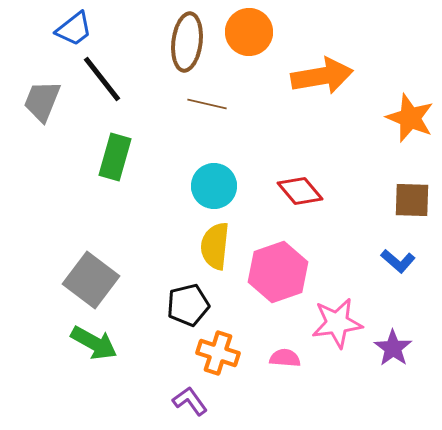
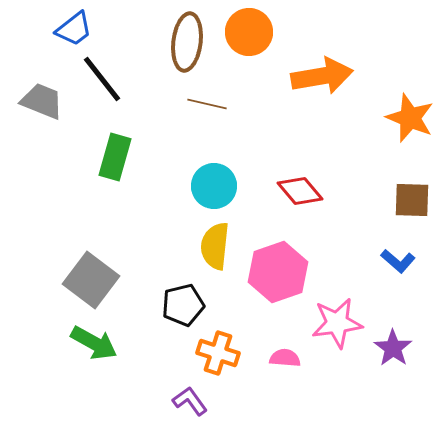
gray trapezoid: rotated 90 degrees clockwise
black pentagon: moved 5 px left
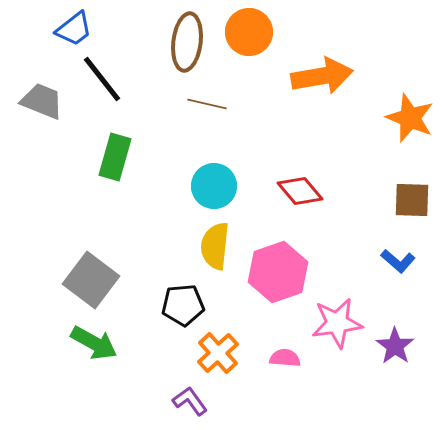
black pentagon: rotated 9 degrees clockwise
purple star: moved 2 px right, 2 px up
orange cross: rotated 30 degrees clockwise
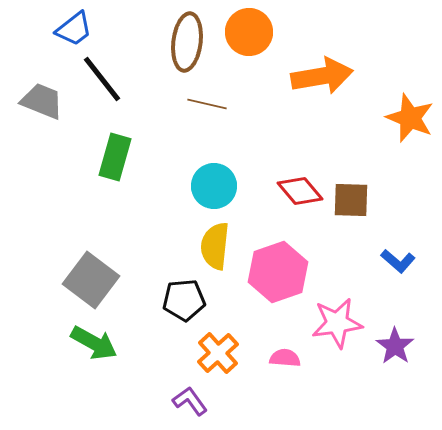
brown square: moved 61 px left
black pentagon: moved 1 px right, 5 px up
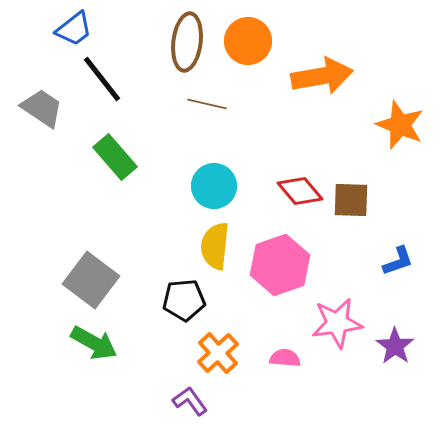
orange circle: moved 1 px left, 9 px down
gray trapezoid: moved 7 px down; rotated 12 degrees clockwise
orange star: moved 10 px left, 7 px down
green rectangle: rotated 57 degrees counterclockwise
blue L-shape: rotated 60 degrees counterclockwise
pink hexagon: moved 2 px right, 7 px up
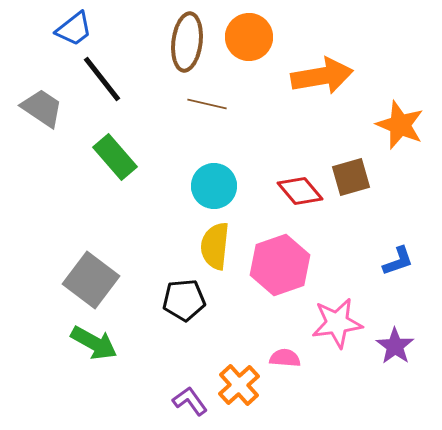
orange circle: moved 1 px right, 4 px up
brown square: moved 23 px up; rotated 18 degrees counterclockwise
orange cross: moved 21 px right, 32 px down
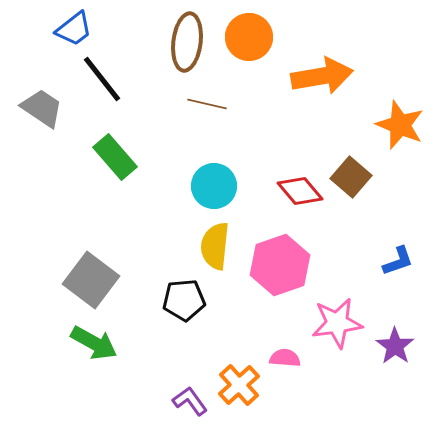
brown square: rotated 33 degrees counterclockwise
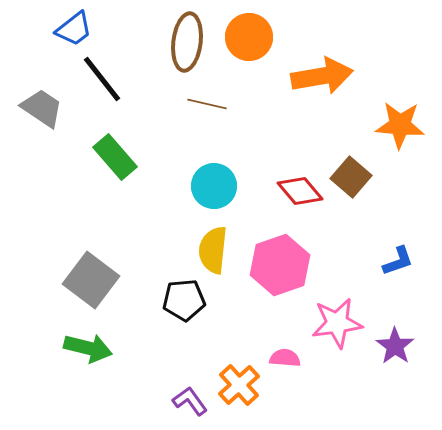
orange star: rotated 18 degrees counterclockwise
yellow semicircle: moved 2 px left, 4 px down
green arrow: moved 6 px left, 5 px down; rotated 15 degrees counterclockwise
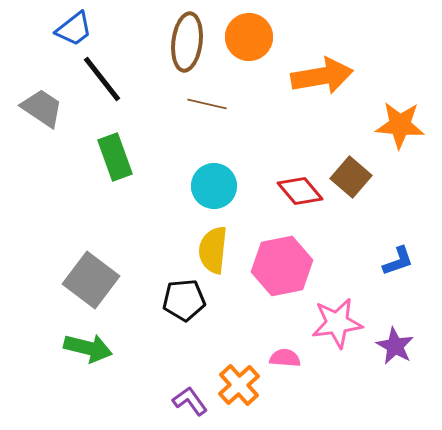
green rectangle: rotated 21 degrees clockwise
pink hexagon: moved 2 px right, 1 px down; rotated 8 degrees clockwise
purple star: rotated 6 degrees counterclockwise
